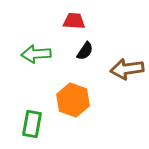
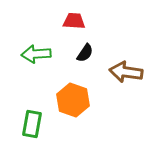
black semicircle: moved 2 px down
brown arrow: moved 1 px left, 3 px down; rotated 16 degrees clockwise
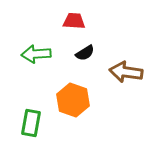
black semicircle: rotated 24 degrees clockwise
green rectangle: moved 1 px left, 1 px up
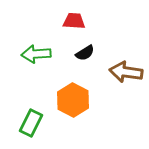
orange hexagon: rotated 8 degrees clockwise
green rectangle: rotated 16 degrees clockwise
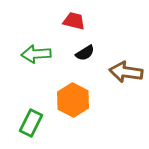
red trapezoid: rotated 10 degrees clockwise
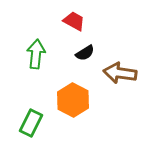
red trapezoid: rotated 15 degrees clockwise
green arrow: rotated 100 degrees clockwise
brown arrow: moved 6 px left, 1 px down
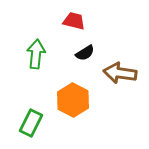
red trapezoid: rotated 15 degrees counterclockwise
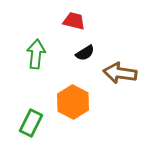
orange hexagon: moved 2 px down
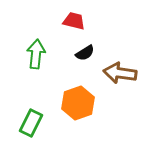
orange hexagon: moved 5 px right, 1 px down; rotated 12 degrees clockwise
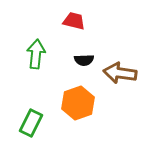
black semicircle: moved 1 px left, 7 px down; rotated 30 degrees clockwise
